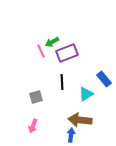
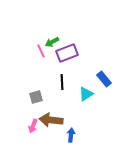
brown arrow: moved 29 px left
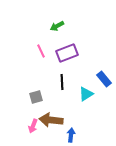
green arrow: moved 5 px right, 16 px up
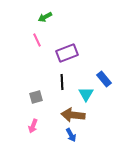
green arrow: moved 12 px left, 9 px up
pink line: moved 4 px left, 11 px up
cyan triangle: rotated 28 degrees counterclockwise
brown arrow: moved 22 px right, 5 px up
blue arrow: rotated 144 degrees clockwise
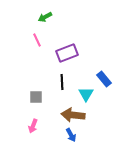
gray square: rotated 16 degrees clockwise
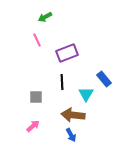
pink arrow: rotated 152 degrees counterclockwise
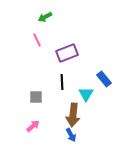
brown arrow: rotated 90 degrees counterclockwise
